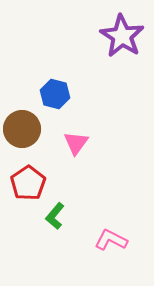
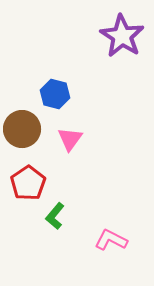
pink triangle: moved 6 px left, 4 px up
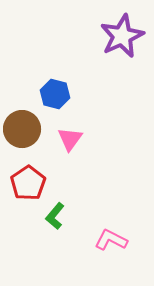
purple star: rotated 15 degrees clockwise
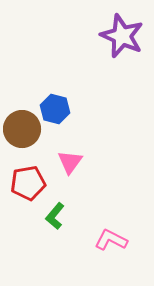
purple star: rotated 24 degrees counterclockwise
blue hexagon: moved 15 px down
pink triangle: moved 23 px down
red pentagon: rotated 24 degrees clockwise
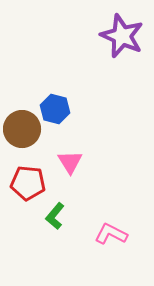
pink triangle: rotated 8 degrees counterclockwise
red pentagon: rotated 16 degrees clockwise
pink L-shape: moved 6 px up
